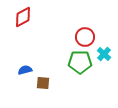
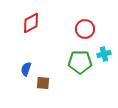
red diamond: moved 8 px right, 6 px down
red circle: moved 8 px up
cyan cross: rotated 32 degrees clockwise
blue semicircle: moved 1 px right, 1 px up; rotated 56 degrees counterclockwise
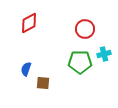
red diamond: moved 2 px left
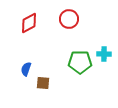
red circle: moved 16 px left, 10 px up
cyan cross: rotated 16 degrees clockwise
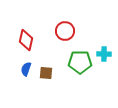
red circle: moved 4 px left, 12 px down
red diamond: moved 3 px left, 17 px down; rotated 50 degrees counterclockwise
brown square: moved 3 px right, 10 px up
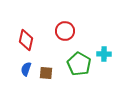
green pentagon: moved 1 px left, 2 px down; rotated 30 degrees clockwise
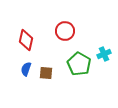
cyan cross: rotated 24 degrees counterclockwise
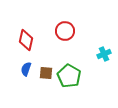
green pentagon: moved 10 px left, 12 px down
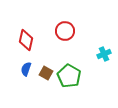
brown square: rotated 24 degrees clockwise
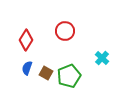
red diamond: rotated 20 degrees clockwise
cyan cross: moved 2 px left, 4 px down; rotated 24 degrees counterclockwise
blue semicircle: moved 1 px right, 1 px up
green pentagon: rotated 20 degrees clockwise
